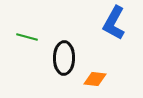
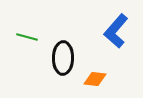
blue L-shape: moved 2 px right, 8 px down; rotated 12 degrees clockwise
black ellipse: moved 1 px left
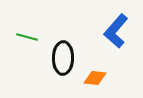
orange diamond: moved 1 px up
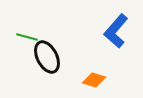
black ellipse: moved 16 px left, 1 px up; rotated 28 degrees counterclockwise
orange diamond: moved 1 px left, 2 px down; rotated 10 degrees clockwise
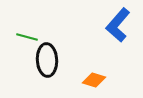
blue L-shape: moved 2 px right, 6 px up
black ellipse: moved 3 px down; rotated 24 degrees clockwise
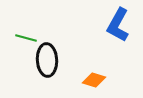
blue L-shape: rotated 12 degrees counterclockwise
green line: moved 1 px left, 1 px down
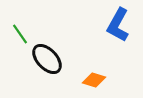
green line: moved 6 px left, 4 px up; rotated 40 degrees clockwise
black ellipse: moved 1 px up; rotated 40 degrees counterclockwise
